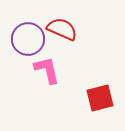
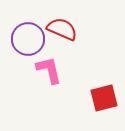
pink L-shape: moved 2 px right
red square: moved 4 px right
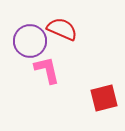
purple circle: moved 2 px right, 2 px down
pink L-shape: moved 2 px left
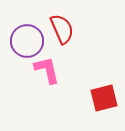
red semicircle: rotated 44 degrees clockwise
purple circle: moved 3 px left
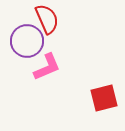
red semicircle: moved 15 px left, 10 px up
pink L-shape: moved 3 px up; rotated 80 degrees clockwise
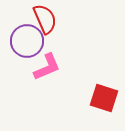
red semicircle: moved 2 px left
red square: rotated 32 degrees clockwise
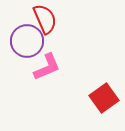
red square: rotated 36 degrees clockwise
